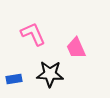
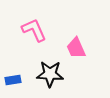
pink L-shape: moved 1 px right, 4 px up
blue rectangle: moved 1 px left, 1 px down
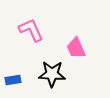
pink L-shape: moved 3 px left
black star: moved 2 px right
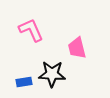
pink trapezoid: moved 1 px right; rotated 10 degrees clockwise
blue rectangle: moved 11 px right, 2 px down
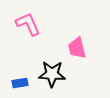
pink L-shape: moved 3 px left, 6 px up
blue rectangle: moved 4 px left, 1 px down
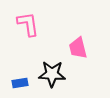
pink L-shape: rotated 16 degrees clockwise
pink trapezoid: moved 1 px right
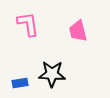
pink trapezoid: moved 17 px up
